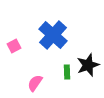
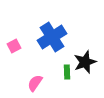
blue cross: moved 1 px left, 2 px down; rotated 16 degrees clockwise
black star: moved 3 px left, 3 px up
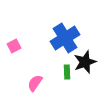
blue cross: moved 13 px right, 1 px down
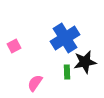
black star: rotated 10 degrees clockwise
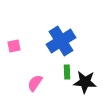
blue cross: moved 4 px left, 3 px down
pink square: rotated 16 degrees clockwise
black star: moved 20 px down; rotated 15 degrees clockwise
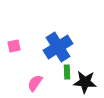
blue cross: moved 3 px left, 6 px down
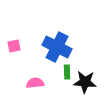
blue cross: moved 1 px left; rotated 32 degrees counterclockwise
pink semicircle: rotated 48 degrees clockwise
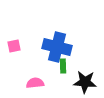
blue cross: rotated 12 degrees counterclockwise
green rectangle: moved 4 px left, 6 px up
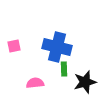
green rectangle: moved 1 px right, 3 px down
black star: rotated 20 degrees counterclockwise
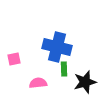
pink square: moved 13 px down
pink semicircle: moved 3 px right
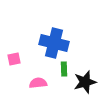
blue cross: moved 3 px left, 4 px up
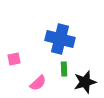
blue cross: moved 6 px right, 4 px up
pink semicircle: rotated 144 degrees clockwise
